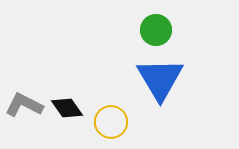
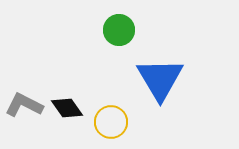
green circle: moved 37 px left
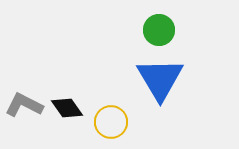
green circle: moved 40 px right
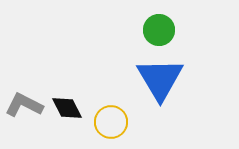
black diamond: rotated 8 degrees clockwise
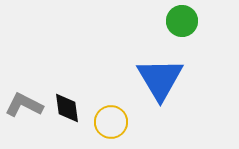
green circle: moved 23 px right, 9 px up
black diamond: rotated 20 degrees clockwise
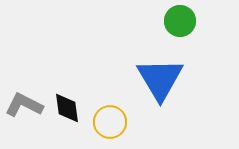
green circle: moved 2 px left
yellow circle: moved 1 px left
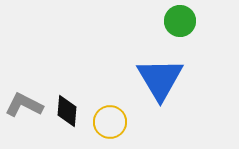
black diamond: moved 3 px down; rotated 12 degrees clockwise
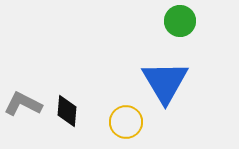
blue triangle: moved 5 px right, 3 px down
gray L-shape: moved 1 px left, 1 px up
yellow circle: moved 16 px right
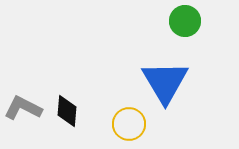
green circle: moved 5 px right
gray L-shape: moved 4 px down
yellow circle: moved 3 px right, 2 px down
